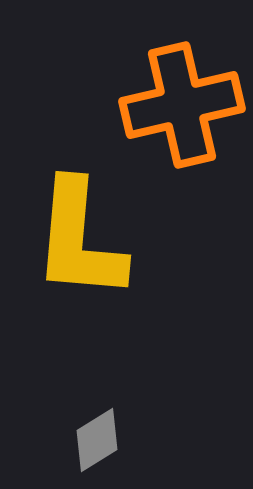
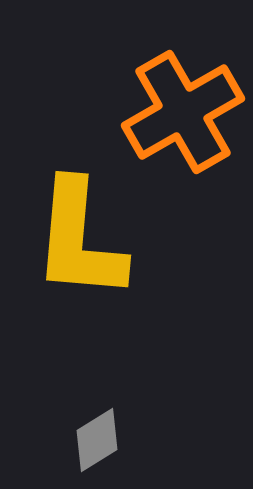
orange cross: moved 1 px right, 7 px down; rotated 17 degrees counterclockwise
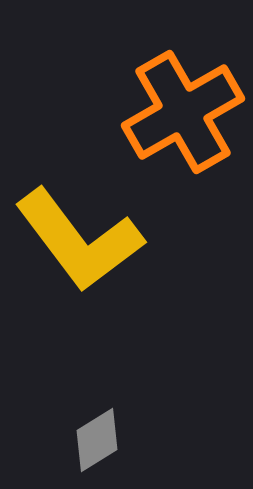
yellow L-shape: rotated 42 degrees counterclockwise
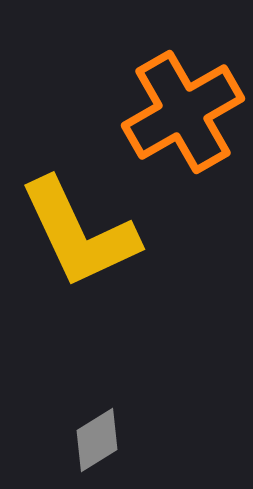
yellow L-shape: moved 7 px up; rotated 12 degrees clockwise
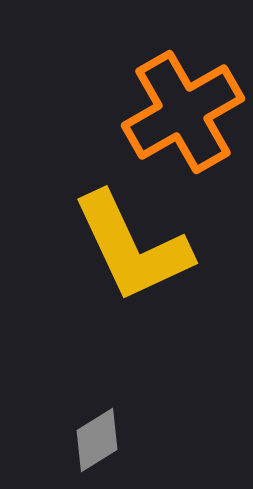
yellow L-shape: moved 53 px right, 14 px down
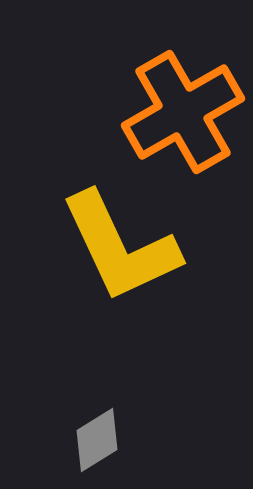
yellow L-shape: moved 12 px left
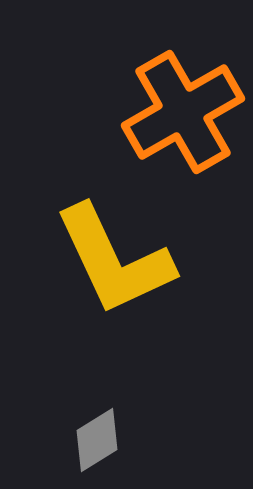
yellow L-shape: moved 6 px left, 13 px down
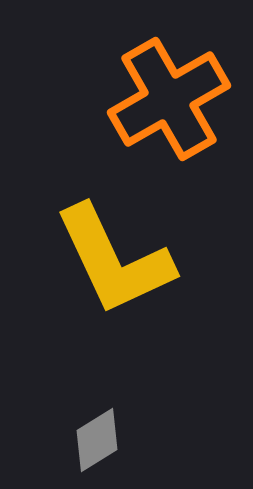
orange cross: moved 14 px left, 13 px up
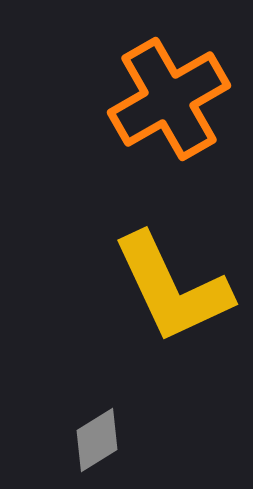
yellow L-shape: moved 58 px right, 28 px down
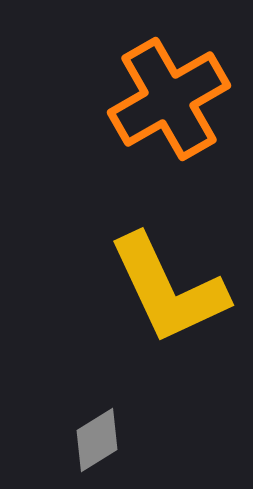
yellow L-shape: moved 4 px left, 1 px down
